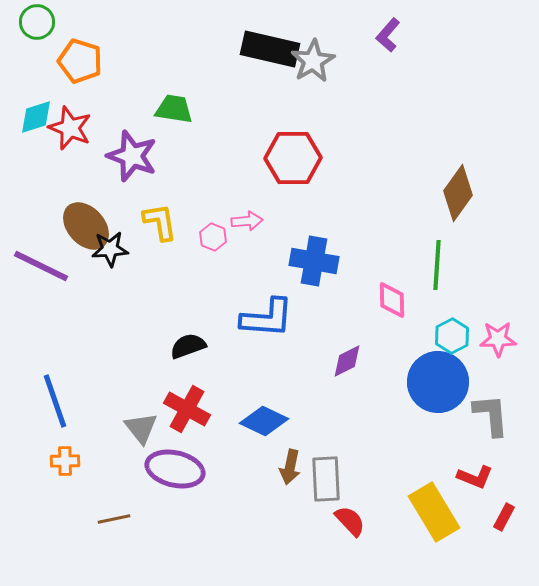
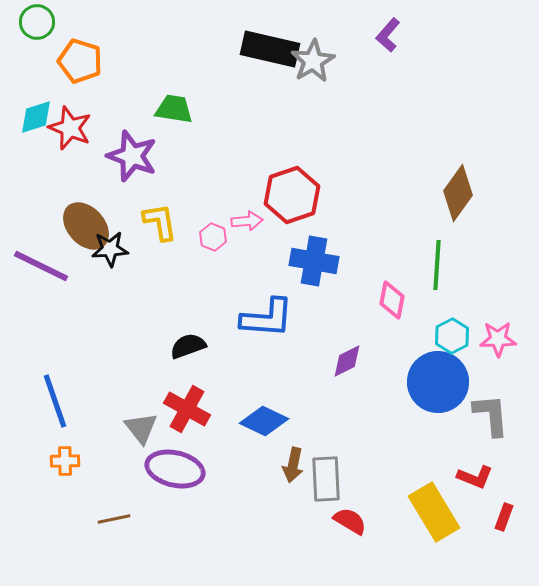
red hexagon: moved 1 px left, 37 px down; rotated 18 degrees counterclockwise
pink diamond: rotated 12 degrees clockwise
brown arrow: moved 3 px right, 2 px up
red rectangle: rotated 8 degrees counterclockwise
red semicircle: rotated 16 degrees counterclockwise
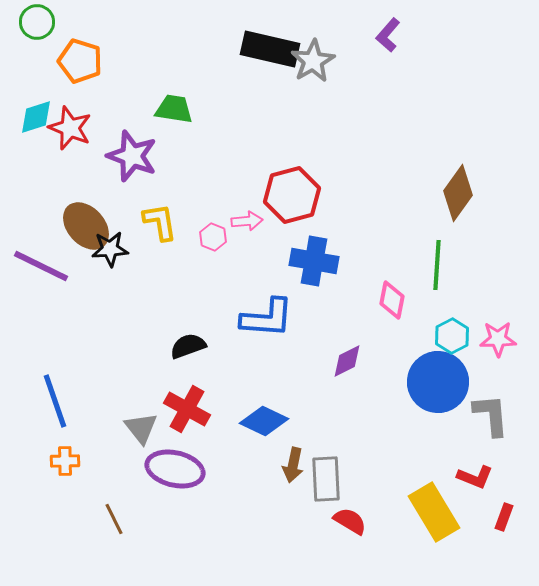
red hexagon: rotated 4 degrees clockwise
brown line: rotated 76 degrees clockwise
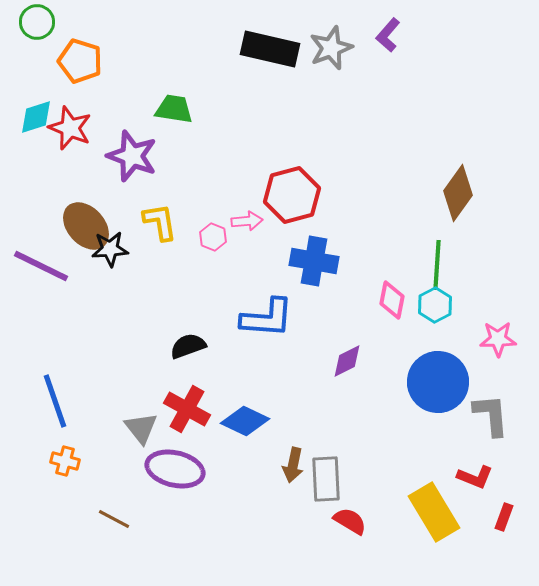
gray star: moved 18 px right, 13 px up; rotated 9 degrees clockwise
cyan hexagon: moved 17 px left, 31 px up
blue diamond: moved 19 px left
orange cross: rotated 16 degrees clockwise
brown line: rotated 36 degrees counterclockwise
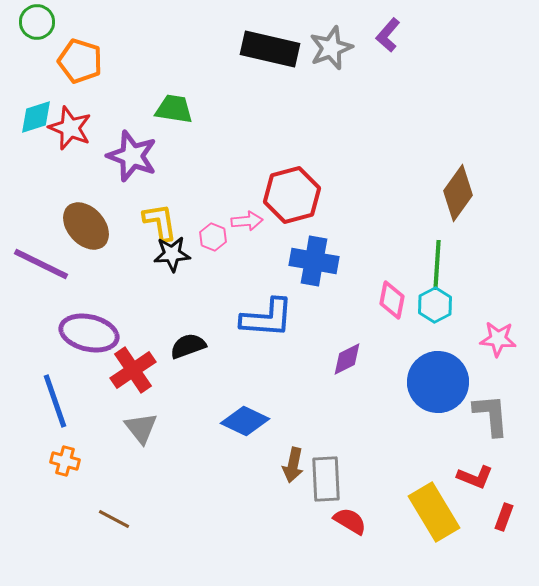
black star: moved 62 px right, 5 px down
purple line: moved 2 px up
pink star: rotated 6 degrees clockwise
purple diamond: moved 2 px up
red cross: moved 54 px left, 39 px up; rotated 27 degrees clockwise
purple ellipse: moved 86 px left, 136 px up
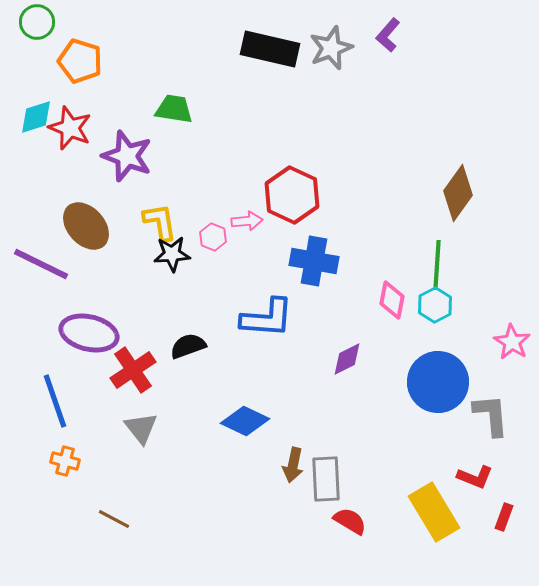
purple star: moved 5 px left
red hexagon: rotated 20 degrees counterclockwise
pink star: moved 14 px right, 3 px down; rotated 27 degrees clockwise
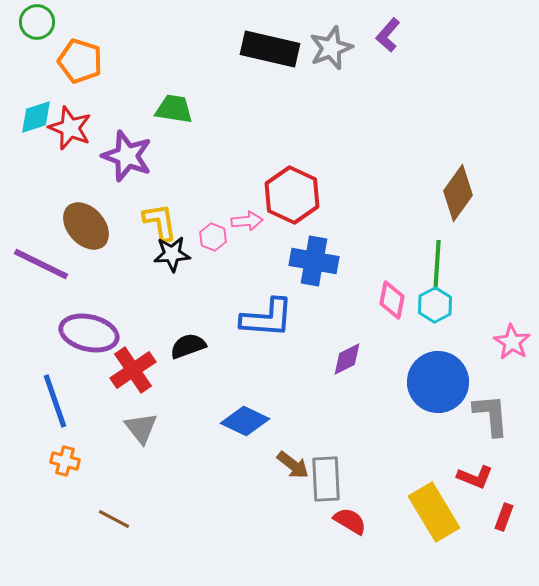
brown arrow: rotated 64 degrees counterclockwise
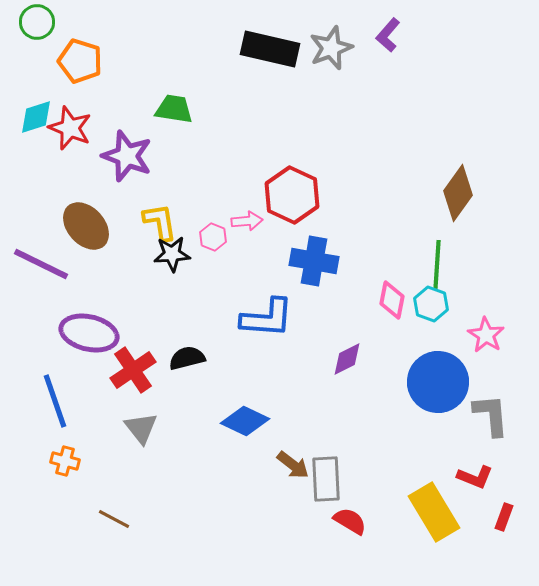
cyan hexagon: moved 4 px left, 1 px up; rotated 12 degrees counterclockwise
pink star: moved 26 px left, 7 px up
black semicircle: moved 1 px left, 12 px down; rotated 6 degrees clockwise
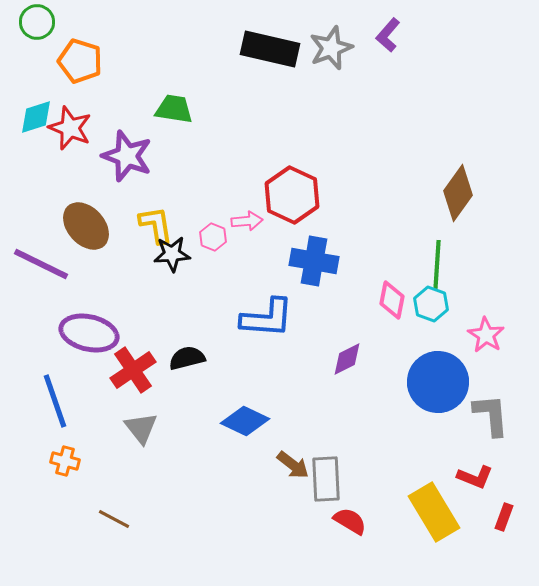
yellow L-shape: moved 4 px left, 3 px down
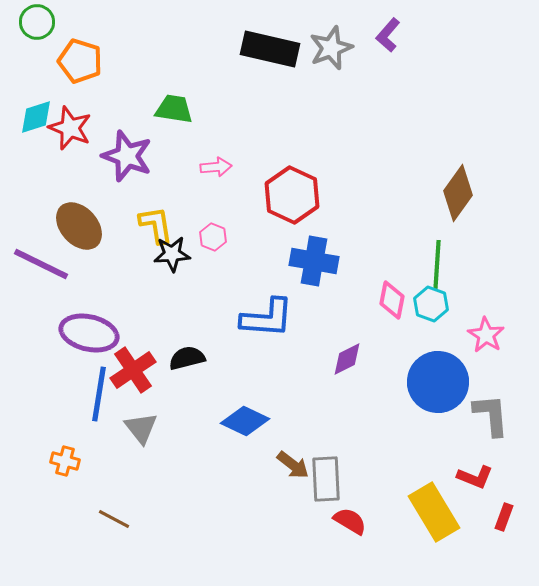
pink arrow: moved 31 px left, 54 px up
brown ellipse: moved 7 px left
blue line: moved 44 px right, 7 px up; rotated 28 degrees clockwise
